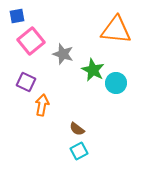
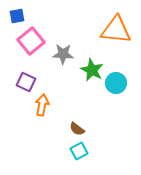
gray star: rotated 15 degrees counterclockwise
green star: moved 1 px left
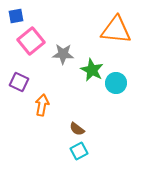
blue square: moved 1 px left
purple square: moved 7 px left
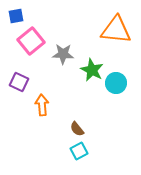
orange arrow: rotated 15 degrees counterclockwise
brown semicircle: rotated 14 degrees clockwise
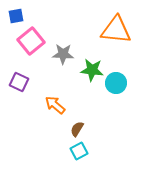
green star: rotated 20 degrees counterclockwise
orange arrow: moved 13 px right; rotated 45 degrees counterclockwise
brown semicircle: rotated 70 degrees clockwise
